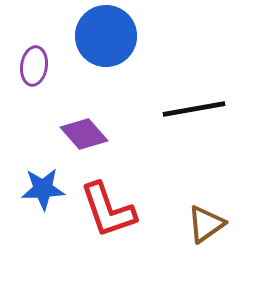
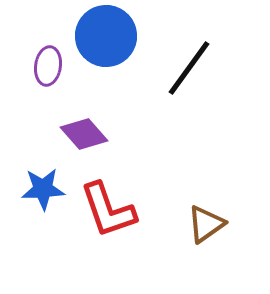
purple ellipse: moved 14 px right
black line: moved 5 px left, 41 px up; rotated 44 degrees counterclockwise
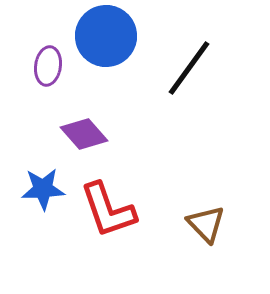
brown triangle: rotated 39 degrees counterclockwise
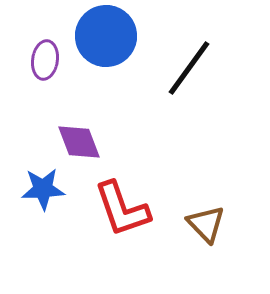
purple ellipse: moved 3 px left, 6 px up
purple diamond: moved 5 px left, 8 px down; rotated 21 degrees clockwise
red L-shape: moved 14 px right, 1 px up
